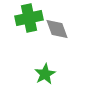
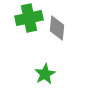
gray diamond: moved 1 px up; rotated 25 degrees clockwise
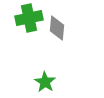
green star: moved 8 px down; rotated 10 degrees counterclockwise
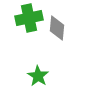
green star: moved 7 px left, 6 px up
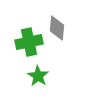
green cross: moved 24 px down
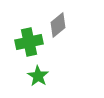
gray diamond: moved 1 px right, 3 px up; rotated 45 degrees clockwise
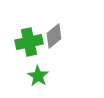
gray diamond: moved 4 px left, 11 px down
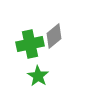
green cross: moved 1 px right, 2 px down
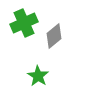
green cross: moved 6 px left, 21 px up; rotated 12 degrees counterclockwise
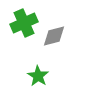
gray diamond: rotated 25 degrees clockwise
